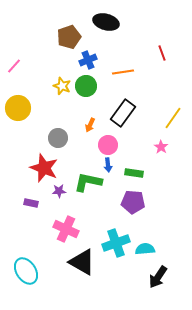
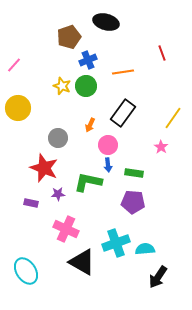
pink line: moved 1 px up
purple star: moved 1 px left, 3 px down
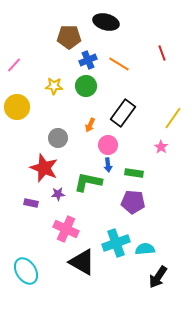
brown pentagon: rotated 20 degrees clockwise
orange line: moved 4 px left, 8 px up; rotated 40 degrees clockwise
yellow star: moved 8 px left; rotated 18 degrees counterclockwise
yellow circle: moved 1 px left, 1 px up
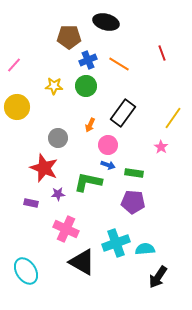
blue arrow: rotated 64 degrees counterclockwise
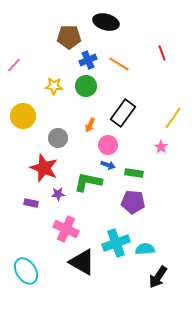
yellow circle: moved 6 px right, 9 px down
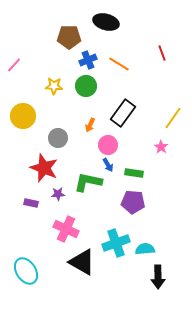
blue arrow: rotated 40 degrees clockwise
black arrow: rotated 35 degrees counterclockwise
